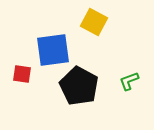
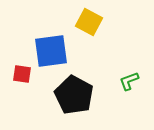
yellow square: moved 5 px left
blue square: moved 2 px left, 1 px down
black pentagon: moved 5 px left, 9 px down
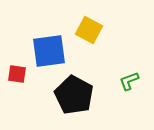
yellow square: moved 8 px down
blue square: moved 2 px left
red square: moved 5 px left
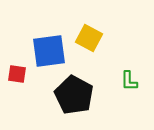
yellow square: moved 8 px down
green L-shape: rotated 70 degrees counterclockwise
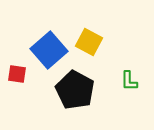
yellow square: moved 4 px down
blue square: moved 1 px up; rotated 33 degrees counterclockwise
black pentagon: moved 1 px right, 5 px up
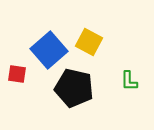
black pentagon: moved 1 px left, 2 px up; rotated 15 degrees counterclockwise
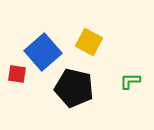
blue square: moved 6 px left, 2 px down
green L-shape: moved 1 px right; rotated 90 degrees clockwise
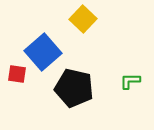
yellow square: moved 6 px left, 23 px up; rotated 16 degrees clockwise
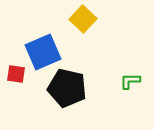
blue square: rotated 18 degrees clockwise
red square: moved 1 px left
black pentagon: moved 7 px left
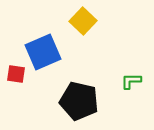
yellow square: moved 2 px down
green L-shape: moved 1 px right
black pentagon: moved 12 px right, 13 px down
